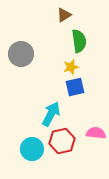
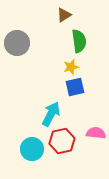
gray circle: moved 4 px left, 11 px up
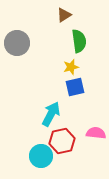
cyan circle: moved 9 px right, 7 px down
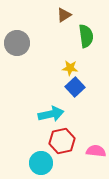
green semicircle: moved 7 px right, 5 px up
yellow star: moved 1 px left, 1 px down; rotated 21 degrees clockwise
blue square: rotated 30 degrees counterclockwise
cyan arrow: rotated 50 degrees clockwise
pink semicircle: moved 18 px down
cyan circle: moved 7 px down
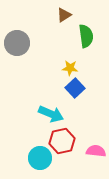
blue square: moved 1 px down
cyan arrow: rotated 35 degrees clockwise
cyan circle: moved 1 px left, 5 px up
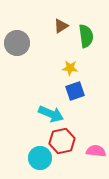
brown triangle: moved 3 px left, 11 px down
blue square: moved 3 px down; rotated 24 degrees clockwise
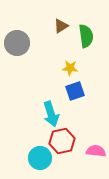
cyan arrow: rotated 50 degrees clockwise
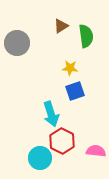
red hexagon: rotated 20 degrees counterclockwise
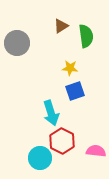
cyan arrow: moved 1 px up
